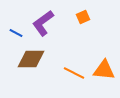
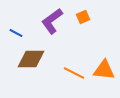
purple L-shape: moved 9 px right, 2 px up
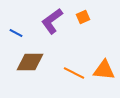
brown diamond: moved 1 px left, 3 px down
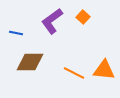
orange square: rotated 24 degrees counterclockwise
blue line: rotated 16 degrees counterclockwise
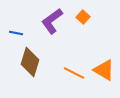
brown diamond: rotated 72 degrees counterclockwise
orange triangle: rotated 25 degrees clockwise
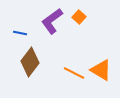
orange square: moved 4 px left
blue line: moved 4 px right
brown diamond: rotated 20 degrees clockwise
orange triangle: moved 3 px left
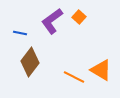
orange line: moved 4 px down
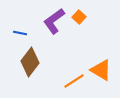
purple L-shape: moved 2 px right
orange line: moved 4 px down; rotated 60 degrees counterclockwise
